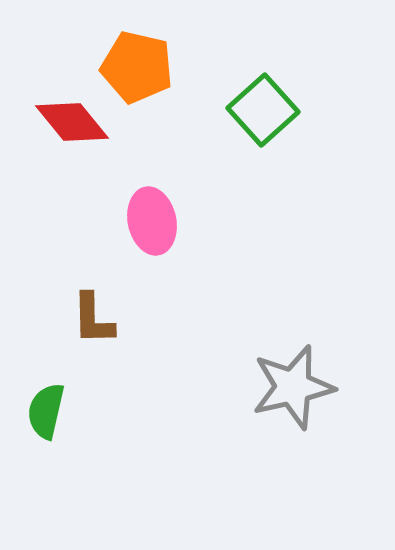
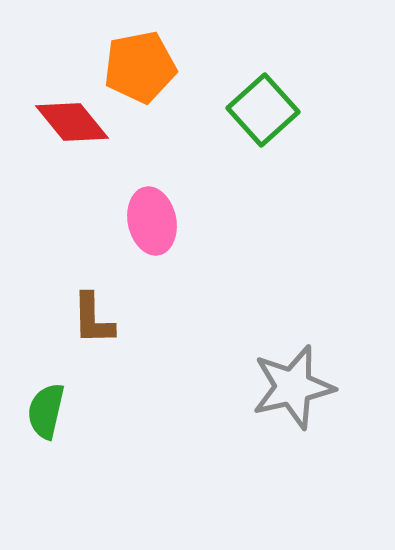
orange pentagon: moved 3 px right; rotated 24 degrees counterclockwise
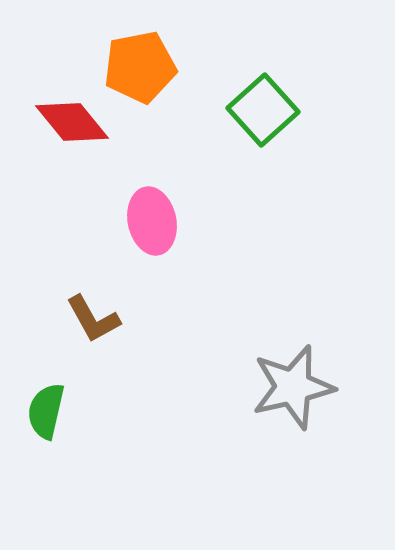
brown L-shape: rotated 28 degrees counterclockwise
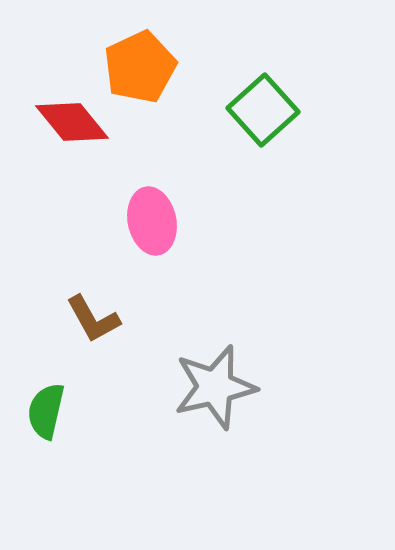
orange pentagon: rotated 14 degrees counterclockwise
gray star: moved 78 px left
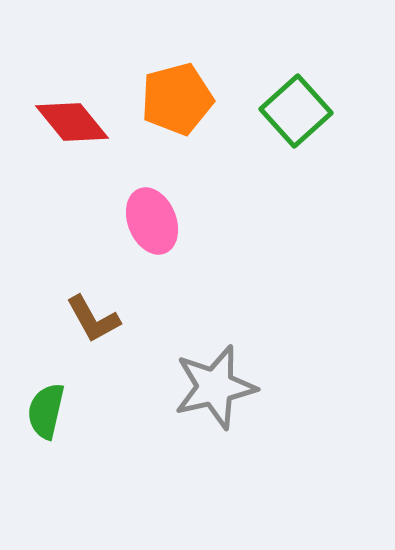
orange pentagon: moved 37 px right, 32 px down; rotated 10 degrees clockwise
green square: moved 33 px right, 1 px down
pink ellipse: rotated 10 degrees counterclockwise
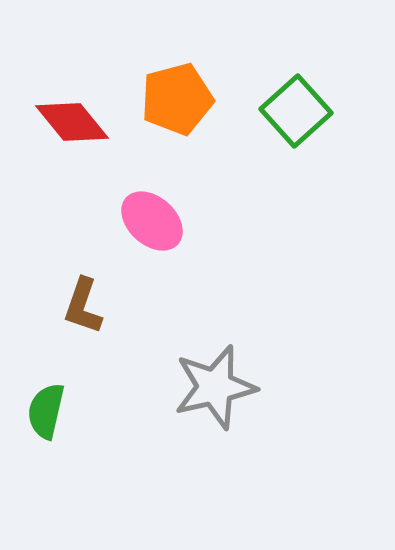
pink ellipse: rotated 26 degrees counterclockwise
brown L-shape: moved 10 px left, 13 px up; rotated 48 degrees clockwise
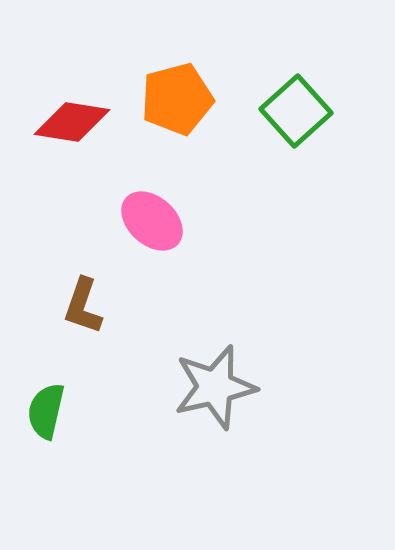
red diamond: rotated 42 degrees counterclockwise
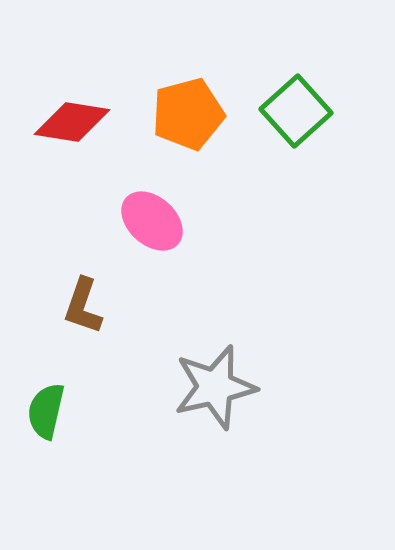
orange pentagon: moved 11 px right, 15 px down
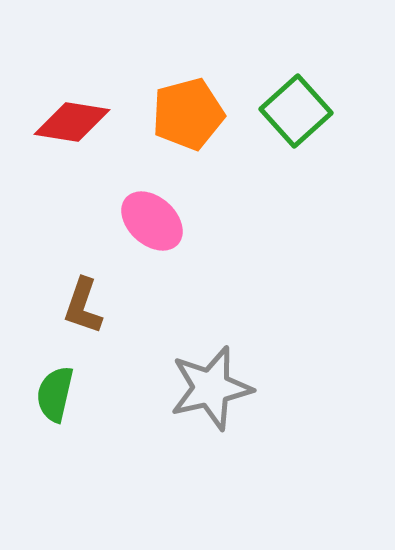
gray star: moved 4 px left, 1 px down
green semicircle: moved 9 px right, 17 px up
